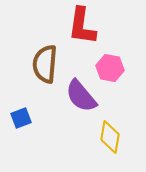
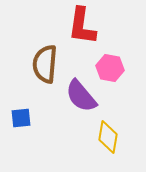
blue square: rotated 15 degrees clockwise
yellow diamond: moved 2 px left
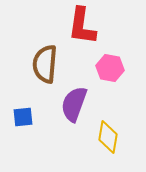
purple semicircle: moved 7 px left, 8 px down; rotated 60 degrees clockwise
blue square: moved 2 px right, 1 px up
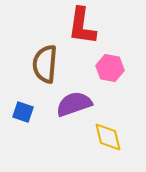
purple semicircle: rotated 51 degrees clockwise
blue square: moved 5 px up; rotated 25 degrees clockwise
yellow diamond: rotated 24 degrees counterclockwise
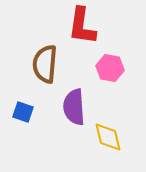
purple semicircle: moved 3 px down; rotated 75 degrees counterclockwise
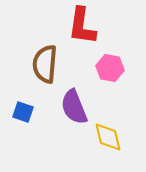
purple semicircle: rotated 18 degrees counterclockwise
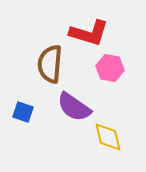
red L-shape: moved 7 px right, 7 px down; rotated 81 degrees counterclockwise
brown semicircle: moved 5 px right
purple semicircle: rotated 33 degrees counterclockwise
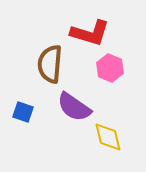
red L-shape: moved 1 px right
pink hexagon: rotated 12 degrees clockwise
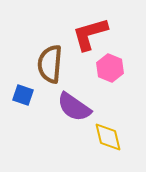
red L-shape: moved 1 px down; rotated 147 degrees clockwise
blue square: moved 17 px up
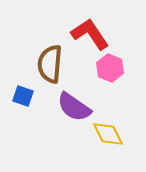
red L-shape: rotated 72 degrees clockwise
blue square: moved 1 px down
yellow diamond: moved 3 px up; rotated 12 degrees counterclockwise
